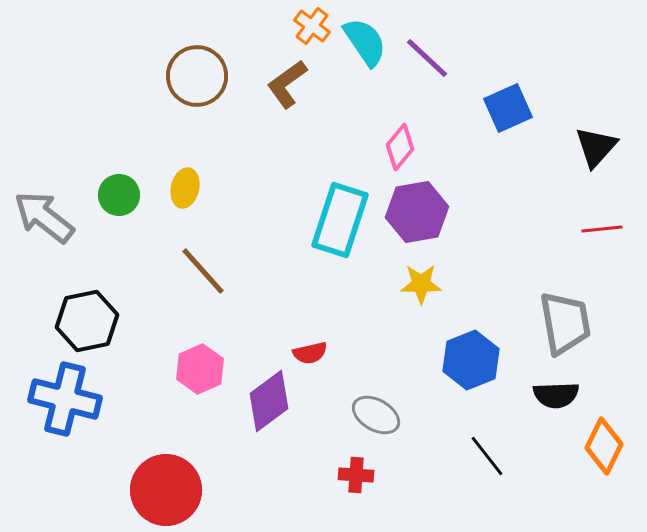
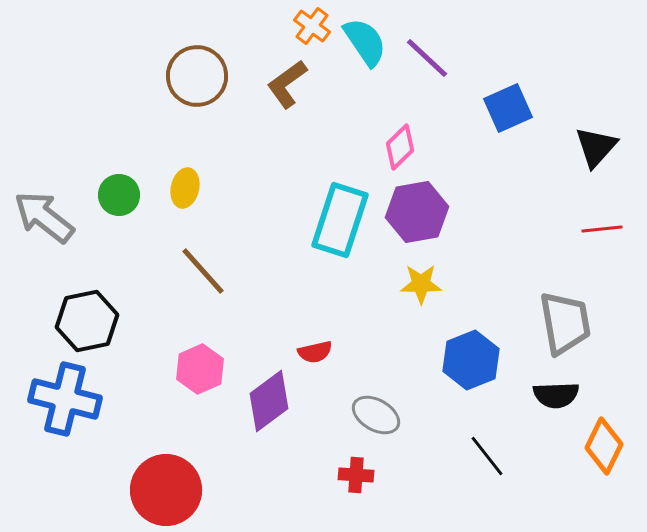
pink diamond: rotated 6 degrees clockwise
red semicircle: moved 5 px right, 1 px up
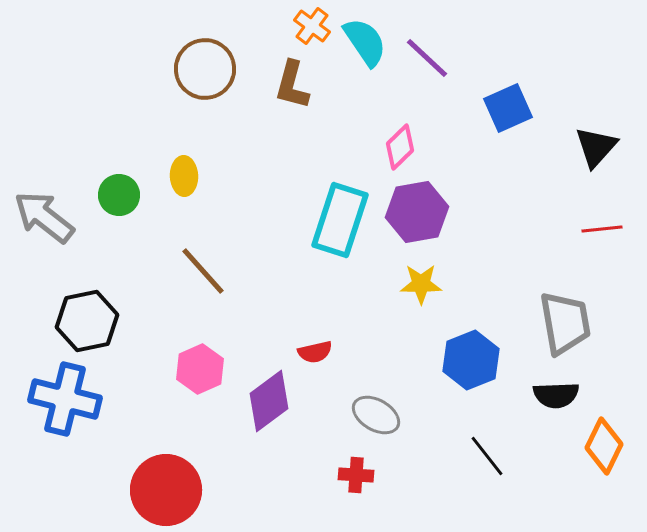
brown circle: moved 8 px right, 7 px up
brown L-shape: moved 5 px right, 1 px down; rotated 39 degrees counterclockwise
yellow ellipse: moved 1 px left, 12 px up; rotated 15 degrees counterclockwise
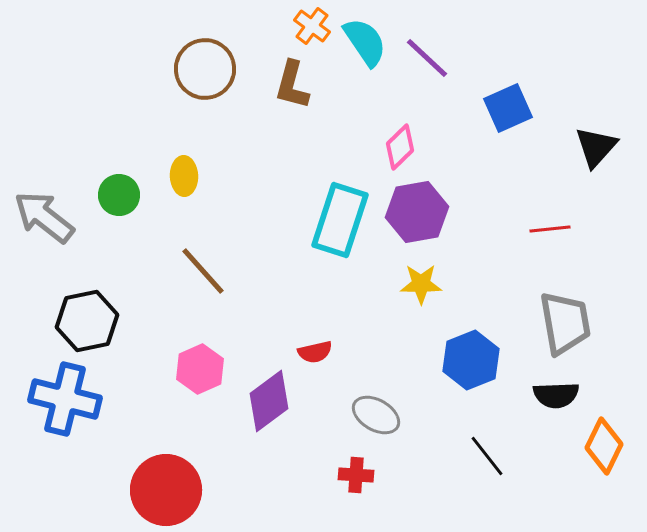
red line: moved 52 px left
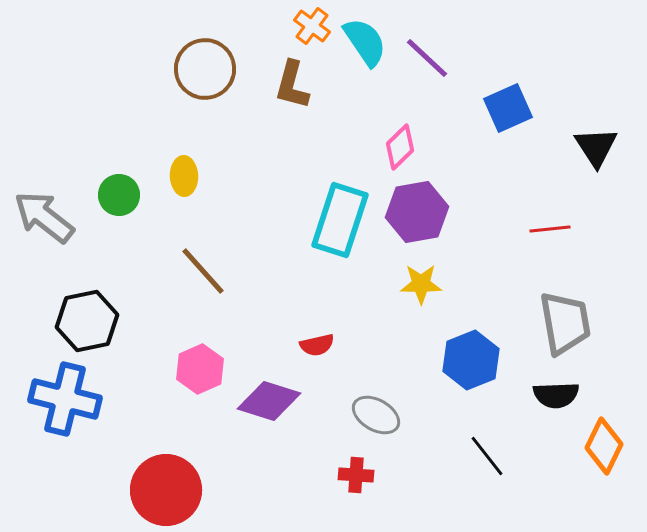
black triangle: rotated 15 degrees counterclockwise
red semicircle: moved 2 px right, 7 px up
purple diamond: rotated 54 degrees clockwise
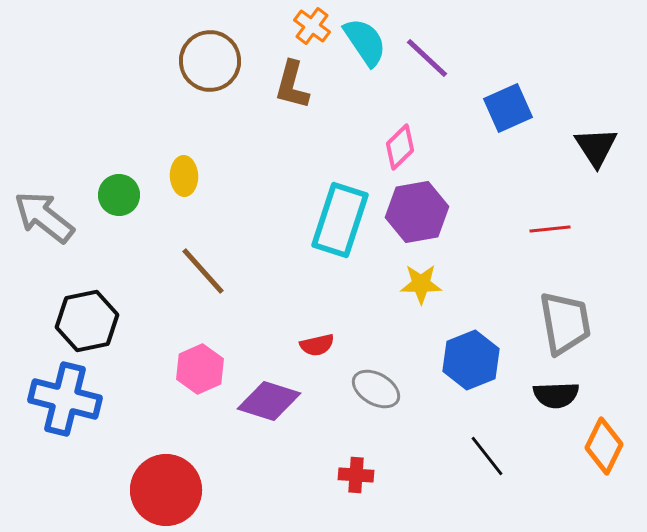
brown circle: moved 5 px right, 8 px up
gray ellipse: moved 26 px up
